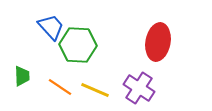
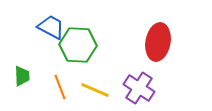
blue trapezoid: rotated 20 degrees counterclockwise
orange line: rotated 35 degrees clockwise
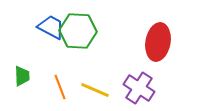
green hexagon: moved 14 px up
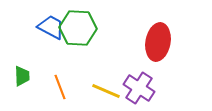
green hexagon: moved 3 px up
yellow line: moved 11 px right, 1 px down
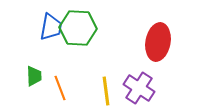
blue trapezoid: rotated 72 degrees clockwise
green trapezoid: moved 12 px right
orange line: moved 1 px down
yellow line: rotated 60 degrees clockwise
